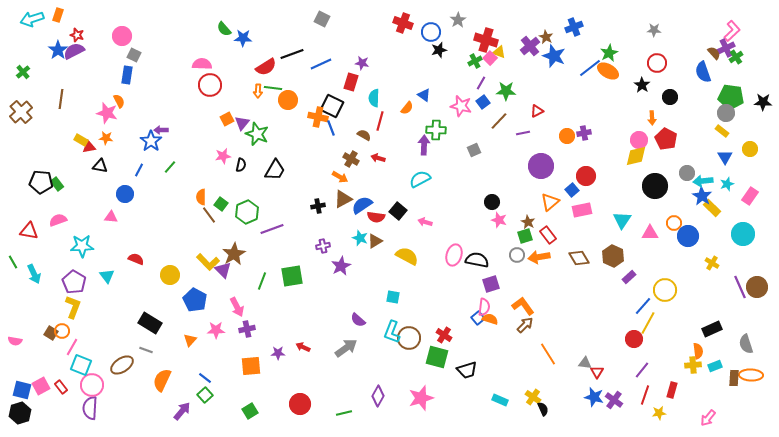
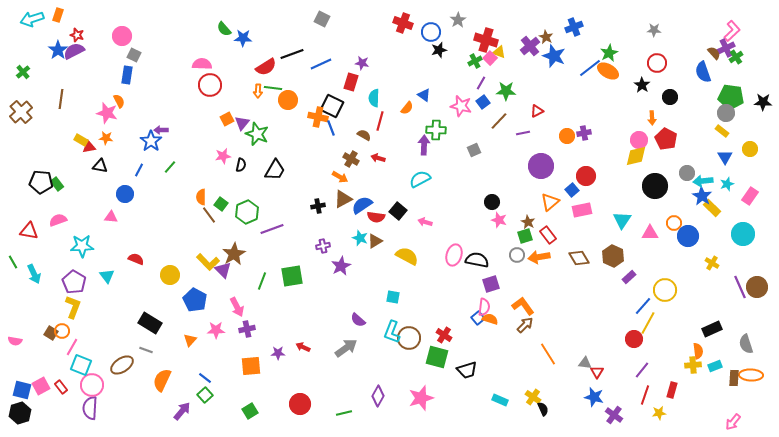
purple cross at (614, 400): moved 15 px down
pink arrow at (708, 418): moved 25 px right, 4 px down
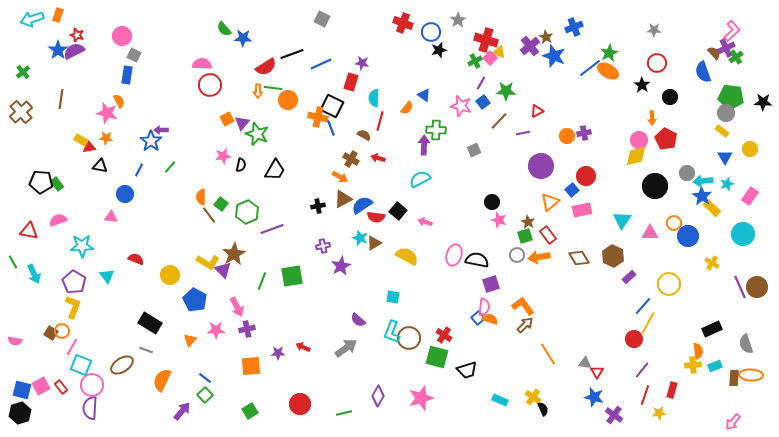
brown triangle at (375, 241): moved 1 px left, 2 px down
yellow L-shape at (208, 262): rotated 15 degrees counterclockwise
yellow circle at (665, 290): moved 4 px right, 6 px up
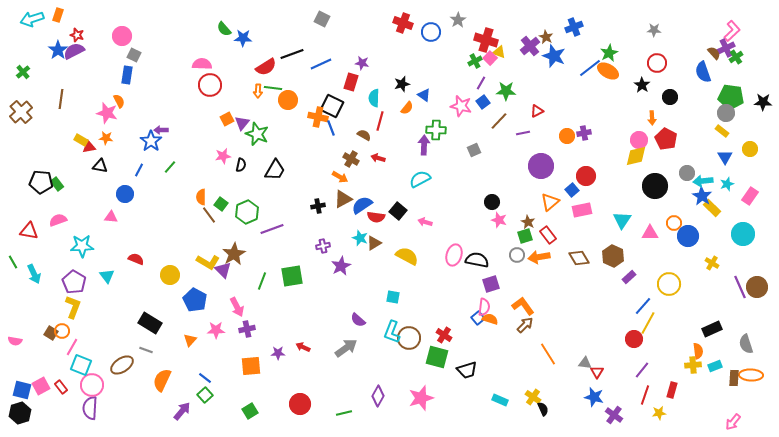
black star at (439, 50): moved 37 px left, 34 px down
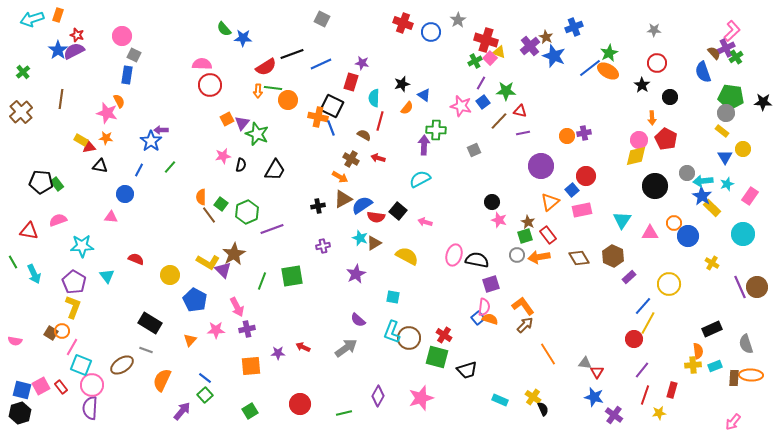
red triangle at (537, 111): moved 17 px left; rotated 40 degrees clockwise
yellow circle at (750, 149): moved 7 px left
purple star at (341, 266): moved 15 px right, 8 px down
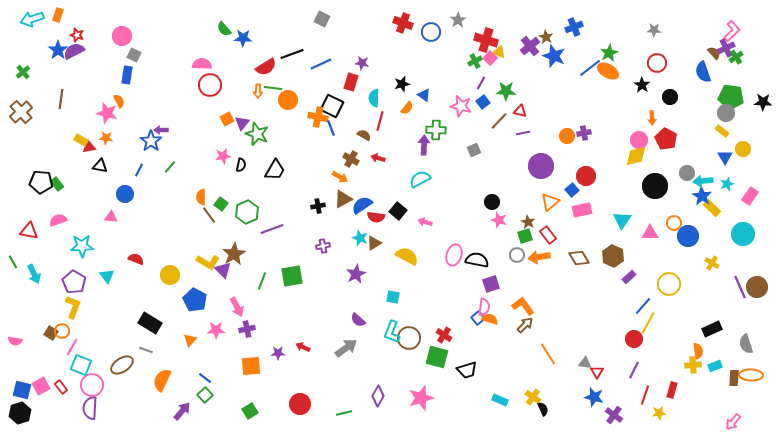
purple line at (642, 370): moved 8 px left; rotated 12 degrees counterclockwise
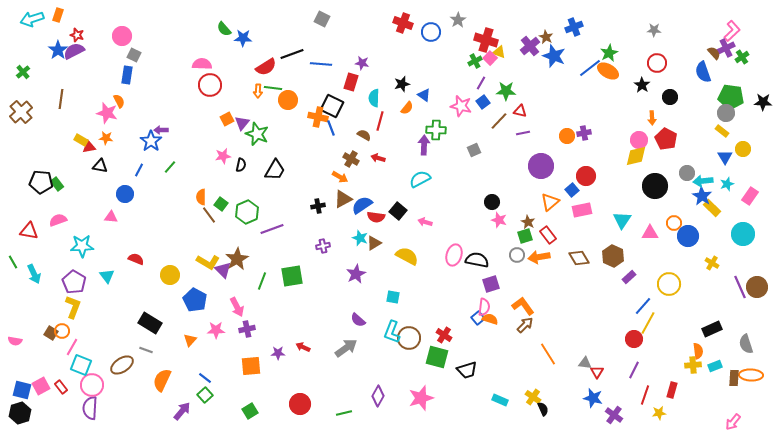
green cross at (736, 57): moved 6 px right
blue line at (321, 64): rotated 30 degrees clockwise
brown star at (234, 254): moved 3 px right, 5 px down
blue star at (594, 397): moved 1 px left, 1 px down
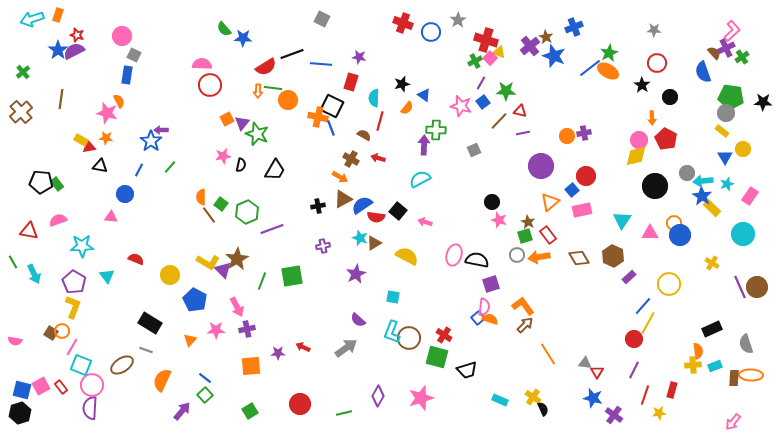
purple star at (362, 63): moved 3 px left, 6 px up
blue circle at (688, 236): moved 8 px left, 1 px up
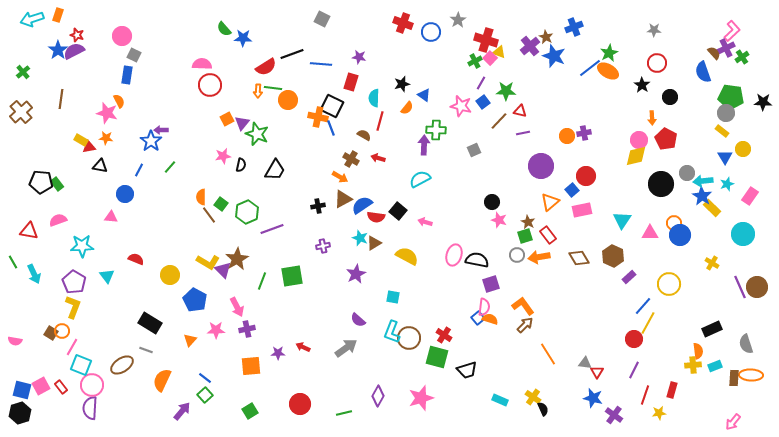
black circle at (655, 186): moved 6 px right, 2 px up
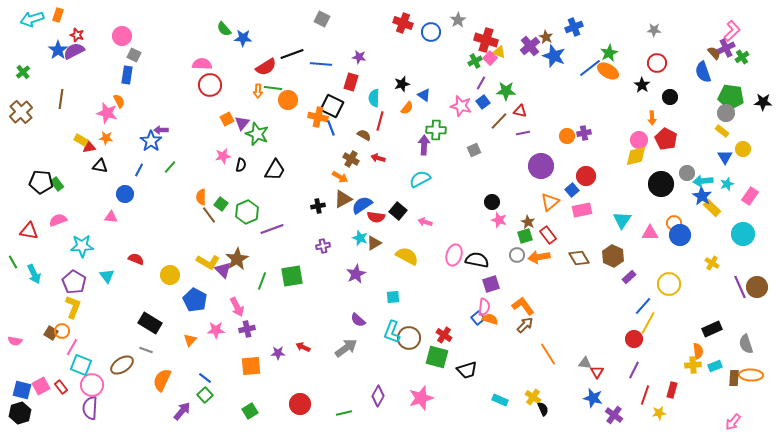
cyan square at (393, 297): rotated 16 degrees counterclockwise
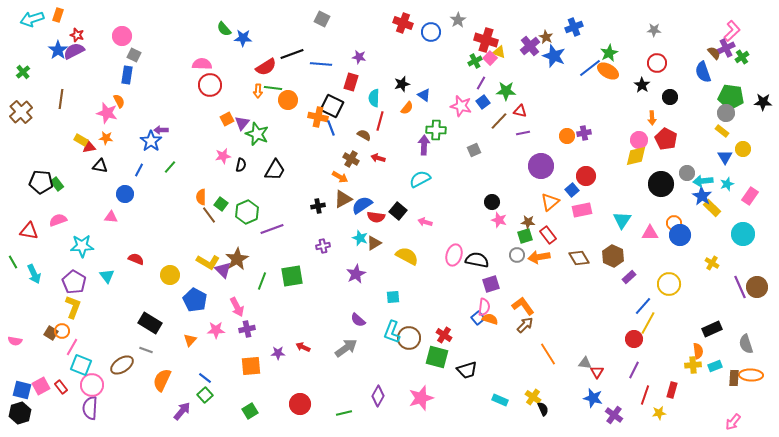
brown star at (528, 222): rotated 24 degrees counterclockwise
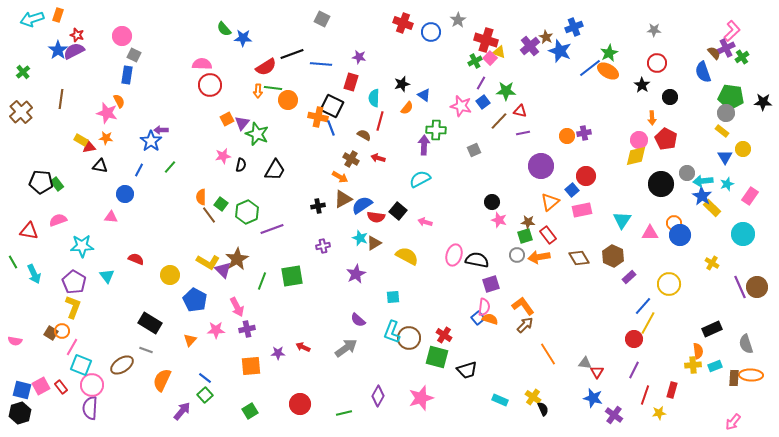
blue star at (554, 56): moved 6 px right, 5 px up
